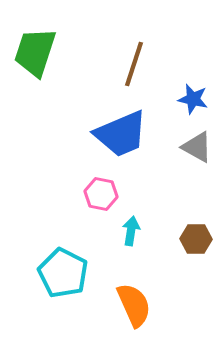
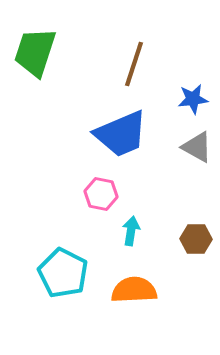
blue star: rotated 20 degrees counterclockwise
orange semicircle: moved 15 px up; rotated 69 degrees counterclockwise
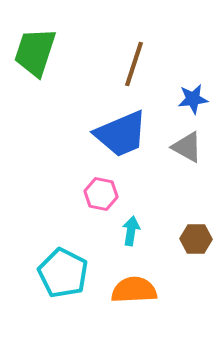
gray triangle: moved 10 px left
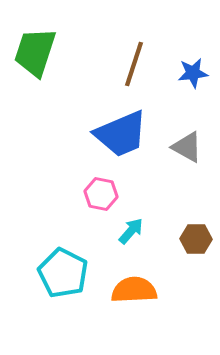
blue star: moved 26 px up
cyan arrow: rotated 32 degrees clockwise
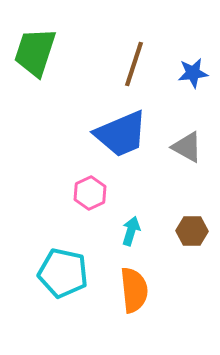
pink hexagon: moved 11 px left, 1 px up; rotated 24 degrees clockwise
cyan arrow: rotated 24 degrees counterclockwise
brown hexagon: moved 4 px left, 8 px up
cyan pentagon: rotated 15 degrees counterclockwise
orange semicircle: rotated 87 degrees clockwise
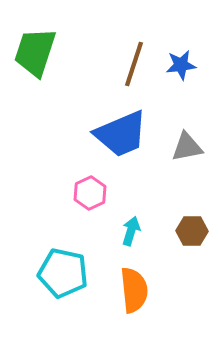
blue star: moved 12 px left, 8 px up
gray triangle: rotated 40 degrees counterclockwise
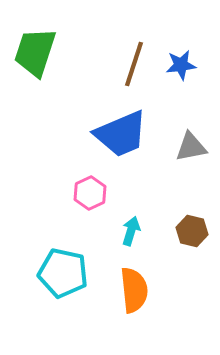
gray triangle: moved 4 px right
brown hexagon: rotated 12 degrees clockwise
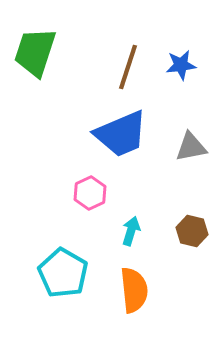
brown line: moved 6 px left, 3 px down
cyan pentagon: rotated 18 degrees clockwise
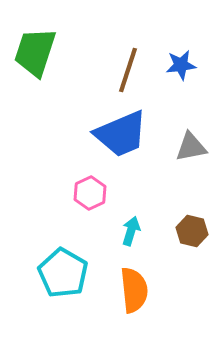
brown line: moved 3 px down
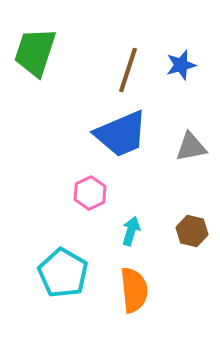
blue star: rotated 8 degrees counterclockwise
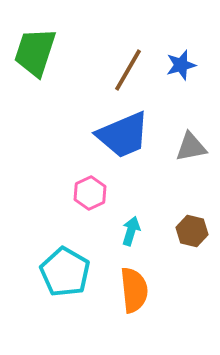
brown line: rotated 12 degrees clockwise
blue trapezoid: moved 2 px right, 1 px down
cyan pentagon: moved 2 px right, 1 px up
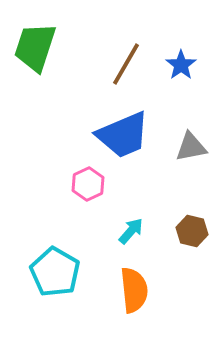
green trapezoid: moved 5 px up
blue star: rotated 20 degrees counterclockwise
brown line: moved 2 px left, 6 px up
pink hexagon: moved 2 px left, 9 px up
cyan arrow: rotated 24 degrees clockwise
cyan pentagon: moved 10 px left
